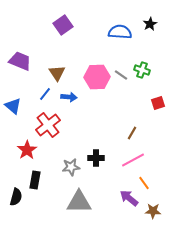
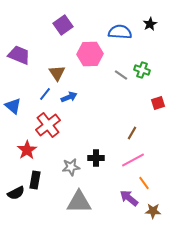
purple trapezoid: moved 1 px left, 6 px up
pink hexagon: moved 7 px left, 23 px up
blue arrow: rotated 28 degrees counterclockwise
black semicircle: moved 4 px up; rotated 48 degrees clockwise
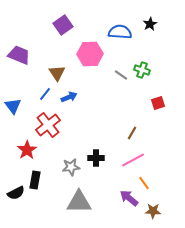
blue triangle: rotated 12 degrees clockwise
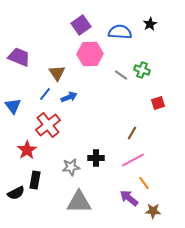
purple square: moved 18 px right
purple trapezoid: moved 2 px down
